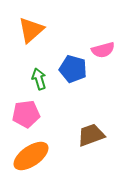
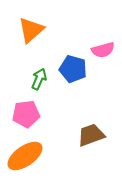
green arrow: rotated 40 degrees clockwise
orange ellipse: moved 6 px left
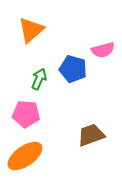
pink pentagon: rotated 12 degrees clockwise
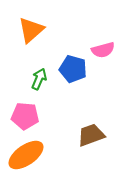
pink pentagon: moved 1 px left, 2 px down
orange ellipse: moved 1 px right, 1 px up
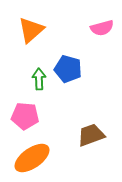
pink semicircle: moved 1 px left, 22 px up
blue pentagon: moved 5 px left
green arrow: rotated 25 degrees counterclockwise
orange ellipse: moved 6 px right, 3 px down
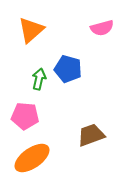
green arrow: rotated 15 degrees clockwise
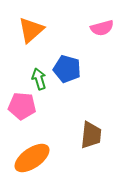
blue pentagon: moved 1 px left
green arrow: rotated 30 degrees counterclockwise
pink pentagon: moved 3 px left, 10 px up
brown trapezoid: rotated 116 degrees clockwise
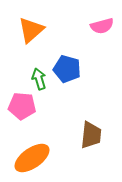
pink semicircle: moved 2 px up
